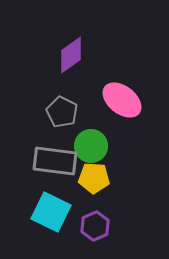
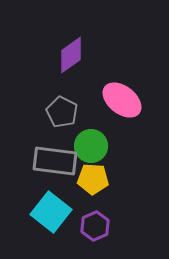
yellow pentagon: moved 1 px left, 1 px down
cyan square: rotated 12 degrees clockwise
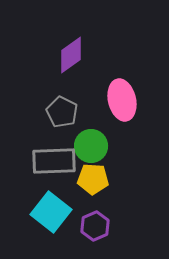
pink ellipse: rotated 39 degrees clockwise
gray rectangle: moved 1 px left; rotated 9 degrees counterclockwise
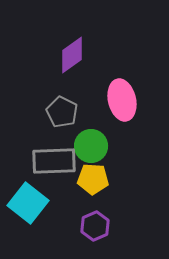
purple diamond: moved 1 px right
cyan square: moved 23 px left, 9 px up
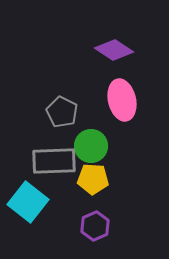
purple diamond: moved 42 px right, 5 px up; rotated 69 degrees clockwise
cyan square: moved 1 px up
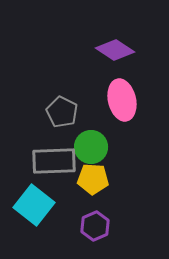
purple diamond: moved 1 px right
green circle: moved 1 px down
cyan square: moved 6 px right, 3 px down
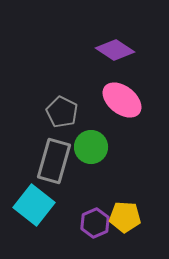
pink ellipse: rotated 39 degrees counterclockwise
gray rectangle: rotated 72 degrees counterclockwise
yellow pentagon: moved 32 px right, 38 px down
purple hexagon: moved 3 px up
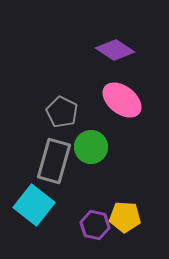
purple hexagon: moved 2 px down; rotated 24 degrees counterclockwise
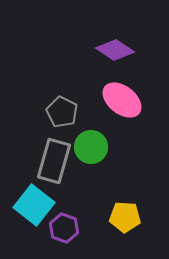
purple hexagon: moved 31 px left, 3 px down; rotated 8 degrees clockwise
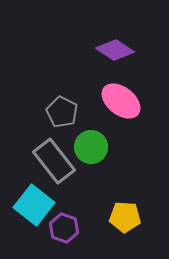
pink ellipse: moved 1 px left, 1 px down
gray rectangle: rotated 54 degrees counterclockwise
